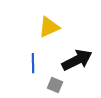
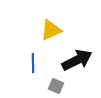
yellow triangle: moved 2 px right, 3 px down
gray square: moved 1 px right, 1 px down
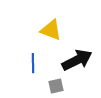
yellow triangle: rotated 45 degrees clockwise
gray square: rotated 35 degrees counterclockwise
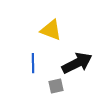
black arrow: moved 3 px down
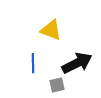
gray square: moved 1 px right, 1 px up
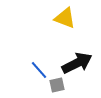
yellow triangle: moved 14 px right, 12 px up
blue line: moved 6 px right, 7 px down; rotated 42 degrees counterclockwise
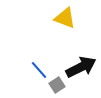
black arrow: moved 4 px right, 4 px down
gray square: rotated 21 degrees counterclockwise
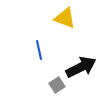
blue line: moved 20 px up; rotated 30 degrees clockwise
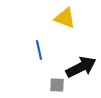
gray square: rotated 35 degrees clockwise
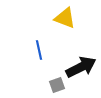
gray square: rotated 21 degrees counterclockwise
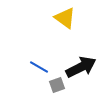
yellow triangle: rotated 15 degrees clockwise
blue line: moved 17 px down; rotated 48 degrees counterclockwise
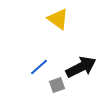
yellow triangle: moved 7 px left, 1 px down
blue line: rotated 72 degrees counterclockwise
